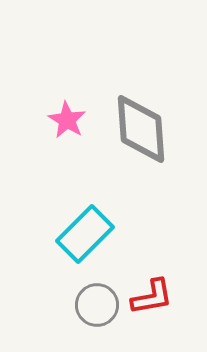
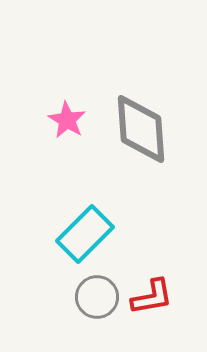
gray circle: moved 8 px up
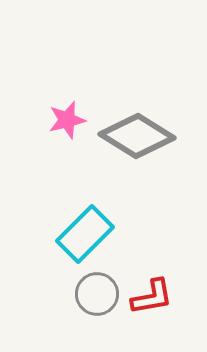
pink star: rotated 27 degrees clockwise
gray diamond: moved 4 px left, 7 px down; rotated 54 degrees counterclockwise
gray circle: moved 3 px up
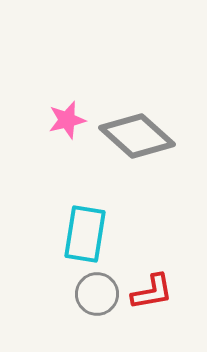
gray diamond: rotated 10 degrees clockwise
cyan rectangle: rotated 36 degrees counterclockwise
red L-shape: moved 5 px up
